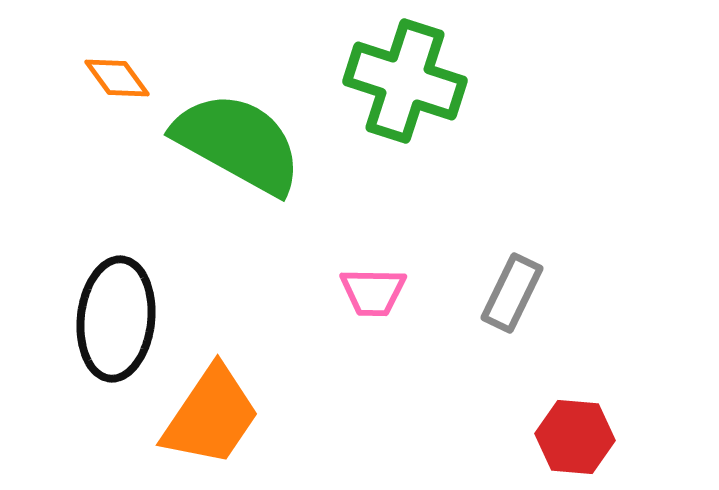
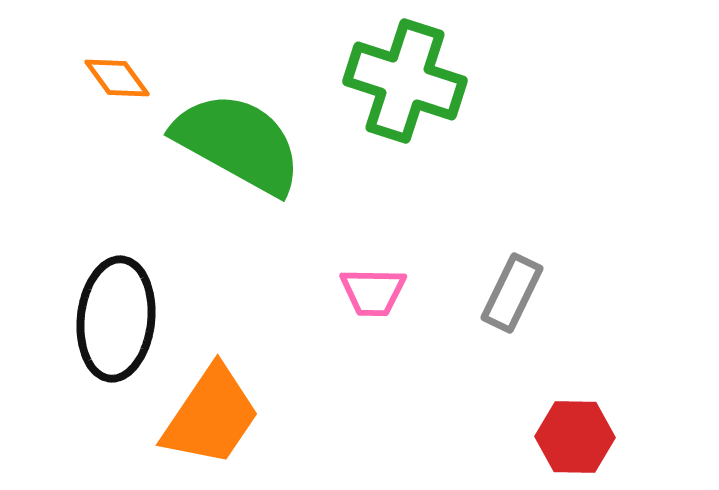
red hexagon: rotated 4 degrees counterclockwise
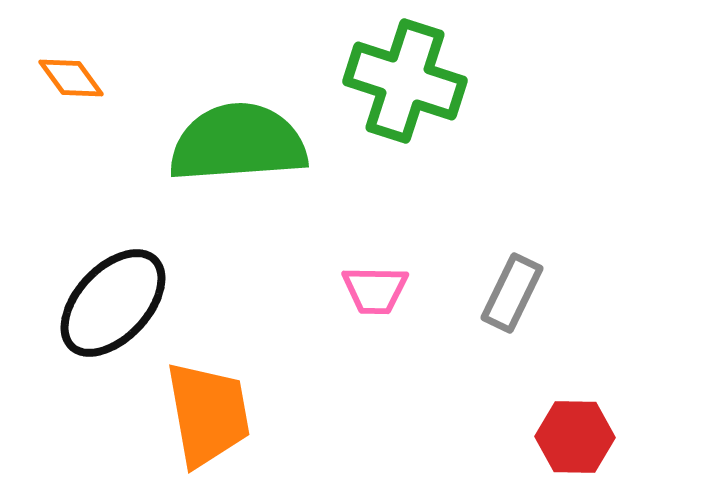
orange diamond: moved 46 px left
green semicircle: rotated 33 degrees counterclockwise
pink trapezoid: moved 2 px right, 2 px up
black ellipse: moved 3 px left, 16 px up; rotated 37 degrees clockwise
orange trapezoid: moved 3 px left, 2 px up; rotated 44 degrees counterclockwise
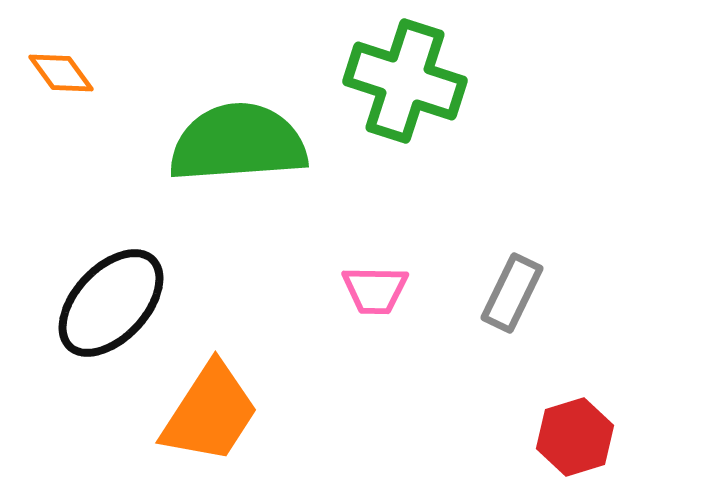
orange diamond: moved 10 px left, 5 px up
black ellipse: moved 2 px left
orange trapezoid: moved 2 px right, 1 px up; rotated 43 degrees clockwise
red hexagon: rotated 18 degrees counterclockwise
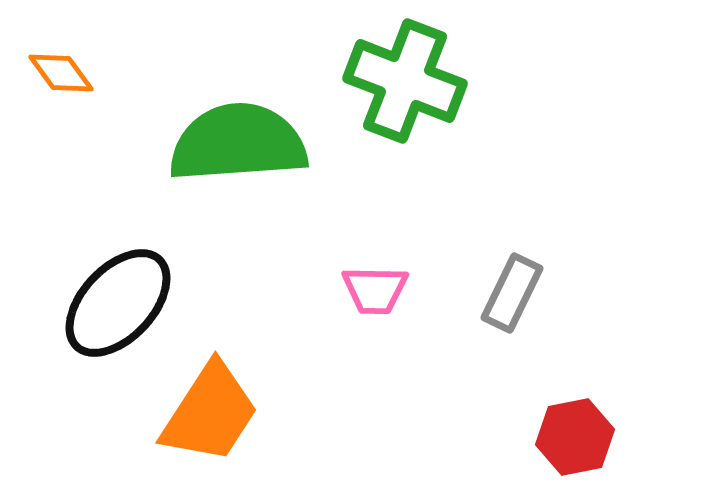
green cross: rotated 3 degrees clockwise
black ellipse: moved 7 px right
red hexagon: rotated 6 degrees clockwise
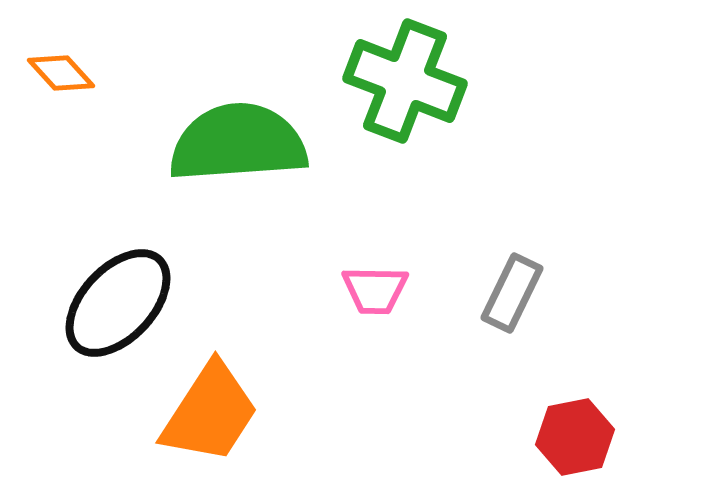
orange diamond: rotated 6 degrees counterclockwise
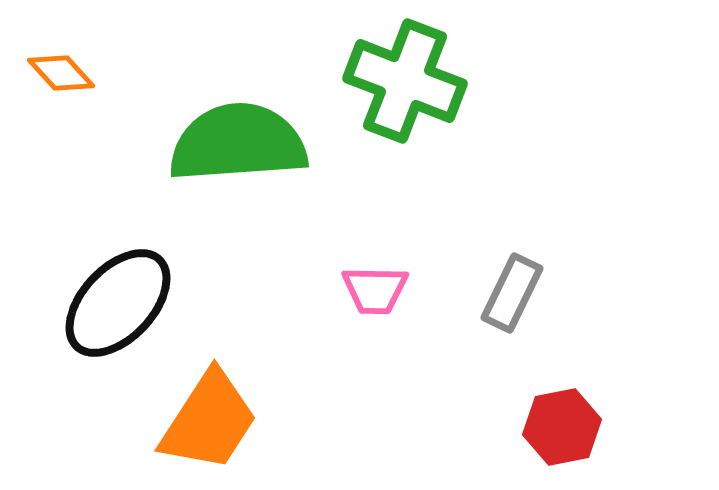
orange trapezoid: moved 1 px left, 8 px down
red hexagon: moved 13 px left, 10 px up
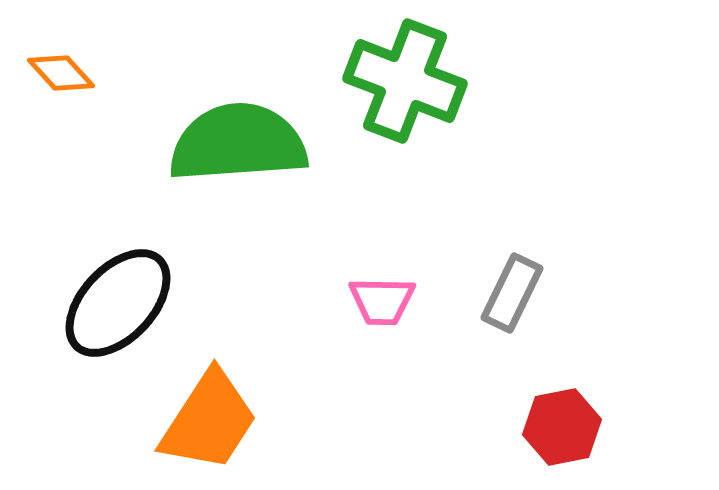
pink trapezoid: moved 7 px right, 11 px down
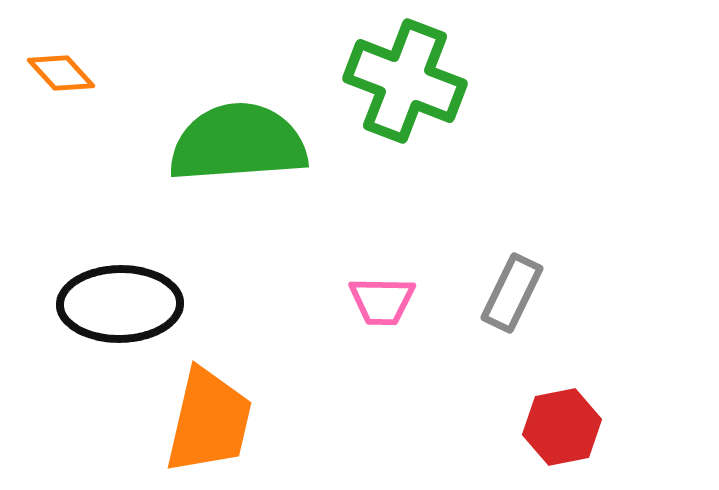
black ellipse: moved 2 px right, 1 px down; rotated 46 degrees clockwise
orange trapezoid: rotated 20 degrees counterclockwise
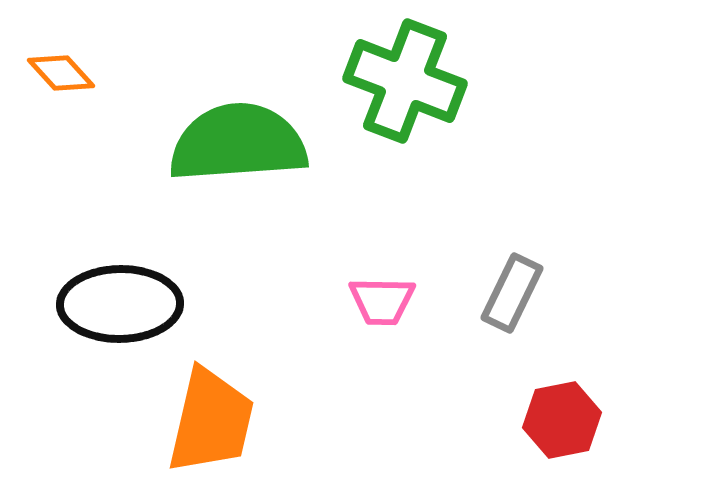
orange trapezoid: moved 2 px right
red hexagon: moved 7 px up
